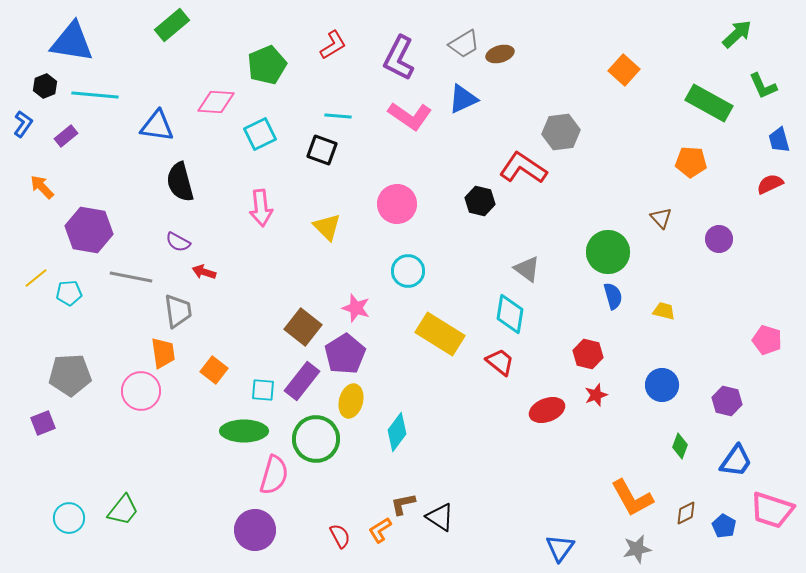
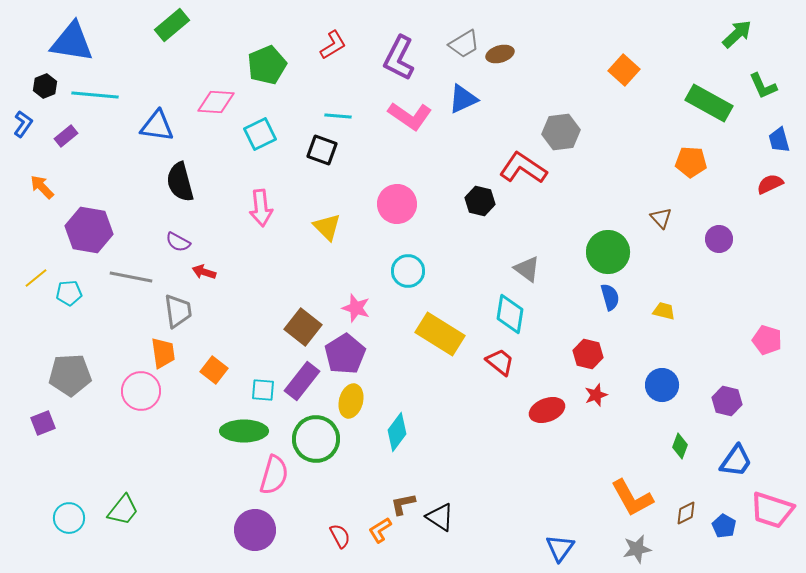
blue semicircle at (613, 296): moved 3 px left, 1 px down
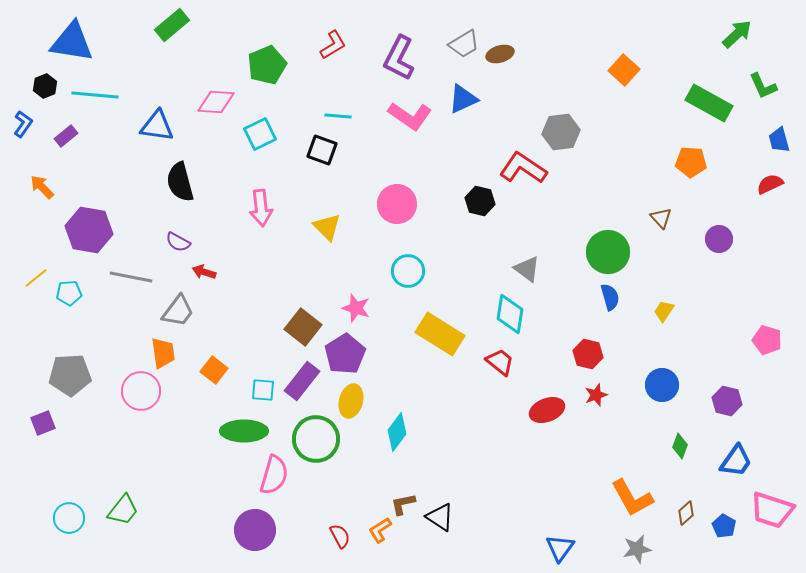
gray trapezoid at (178, 311): rotated 45 degrees clockwise
yellow trapezoid at (664, 311): rotated 70 degrees counterclockwise
brown diamond at (686, 513): rotated 15 degrees counterclockwise
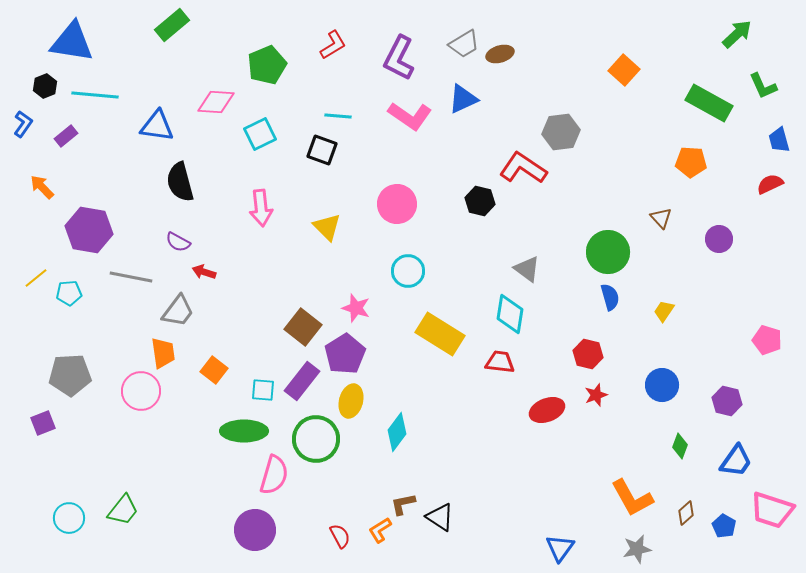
red trapezoid at (500, 362): rotated 32 degrees counterclockwise
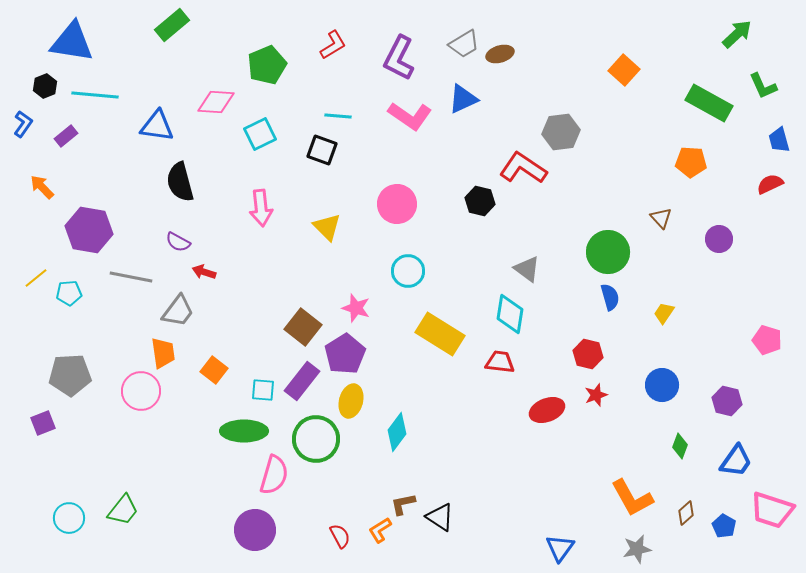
yellow trapezoid at (664, 311): moved 2 px down
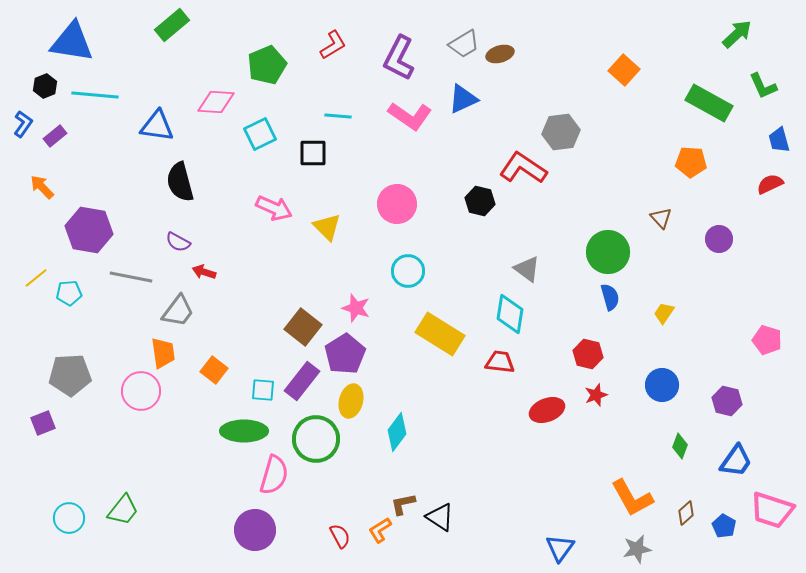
purple rectangle at (66, 136): moved 11 px left
black square at (322, 150): moved 9 px left, 3 px down; rotated 20 degrees counterclockwise
pink arrow at (261, 208): moved 13 px right; rotated 60 degrees counterclockwise
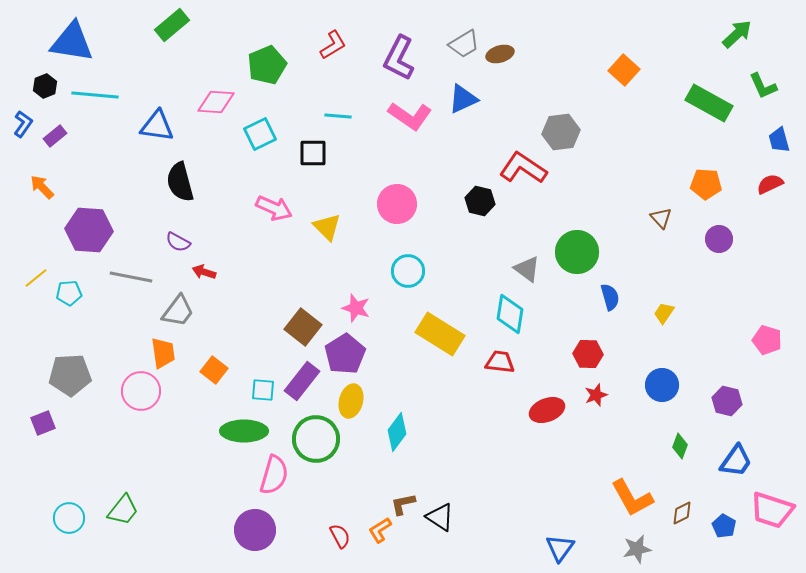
orange pentagon at (691, 162): moved 15 px right, 22 px down
purple hexagon at (89, 230): rotated 6 degrees counterclockwise
green circle at (608, 252): moved 31 px left
red hexagon at (588, 354): rotated 12 degrees counterclockwise
brown diamond at (686, 513): moved 4 px left; rotated 15 degrees clockwise
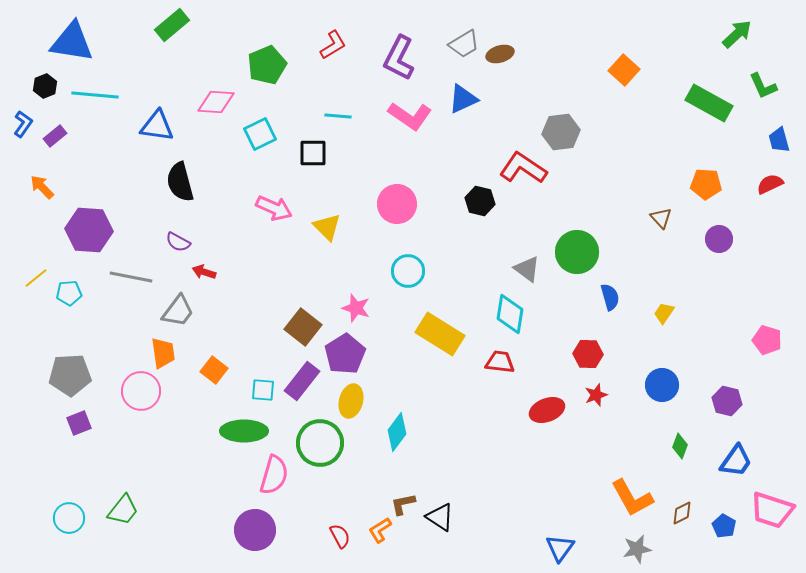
purple square at (43, 423): moved 36 px right
green circle at (316, 439): moved 4 px right, 4 px down
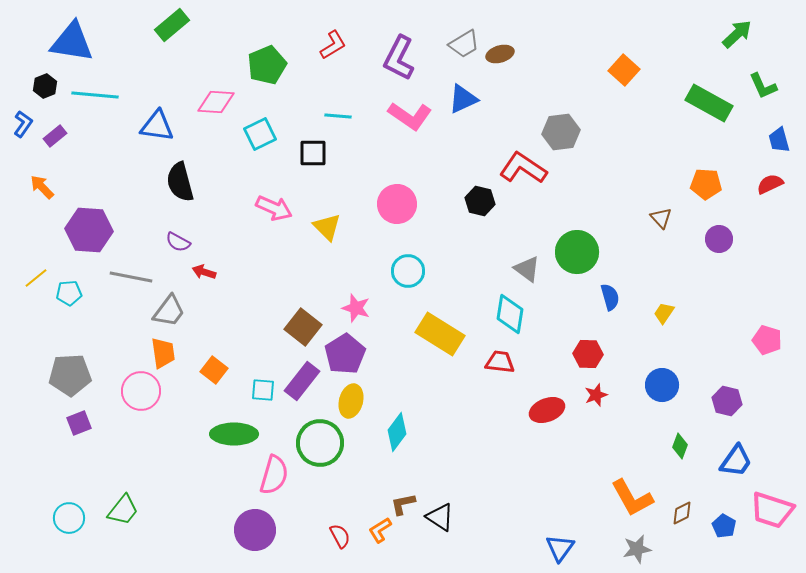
gray trapezoid at (178, 311): moved 9 px left
green ellipse at (244, 431): moved 10 px left, 3 px down
